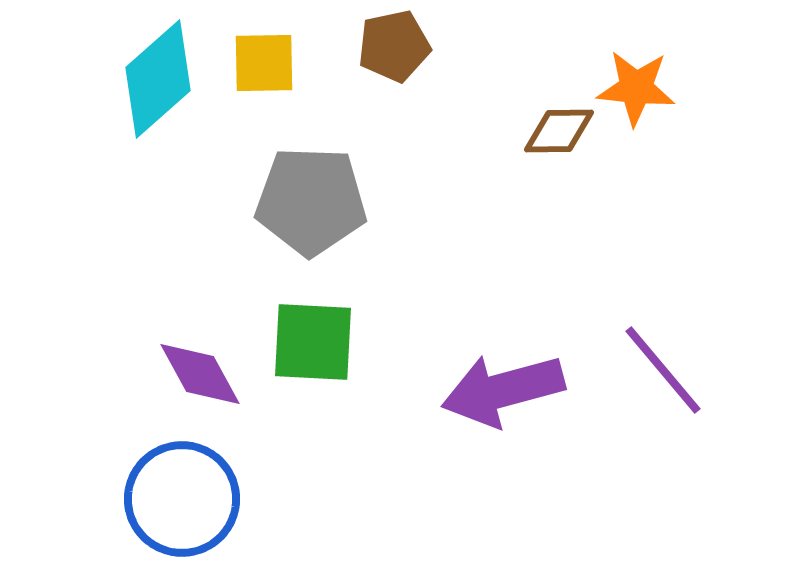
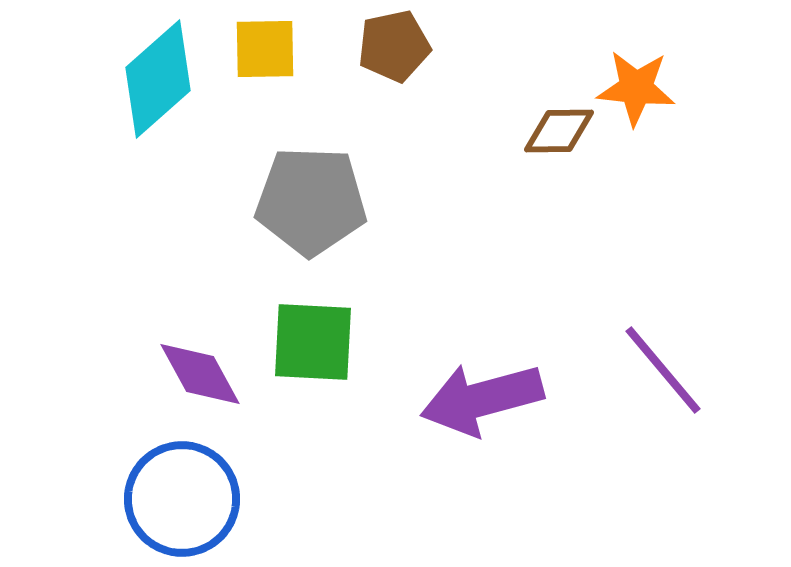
yellow square: moved 1 px right, 14 px up
purple arrow: moved 21 px left, 9 px down
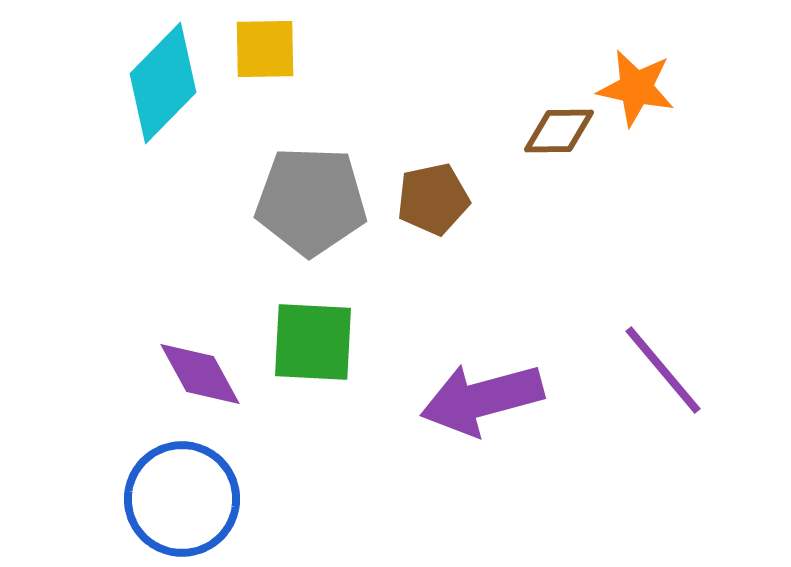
brown pentagon: moved 39 px right, 153 px down
cyan diamond: moved 5 px right, 4 px down; rotated 4 degrees counterclockwise
orange star: rotated 6 degrees clockwise
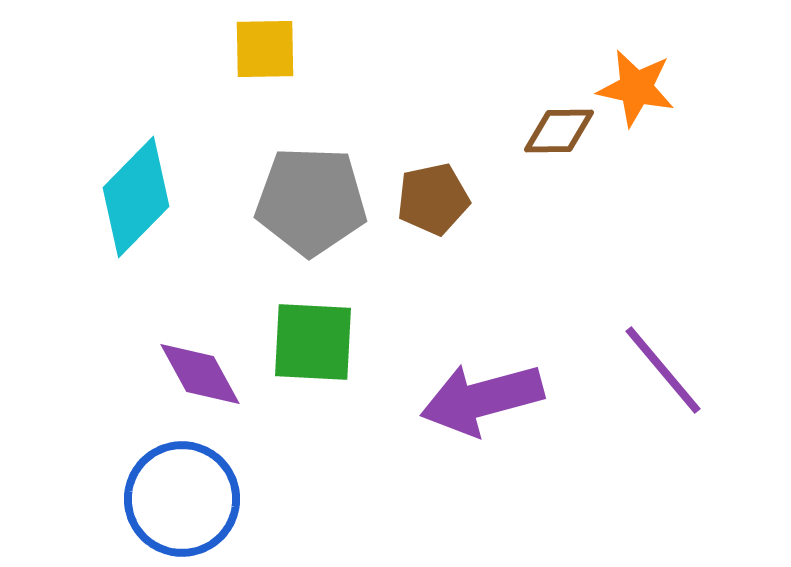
cyan diamond: moved 27 px left, 114 px down
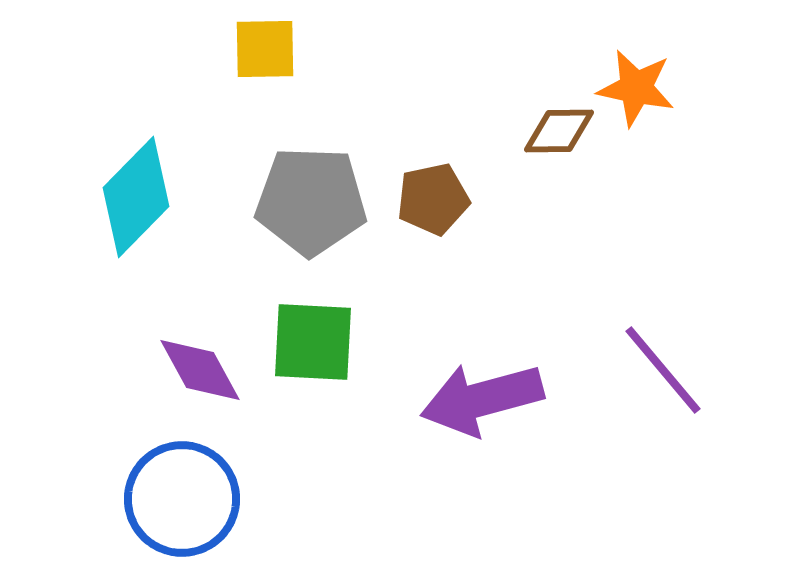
purple diamond: moved 4 px up
